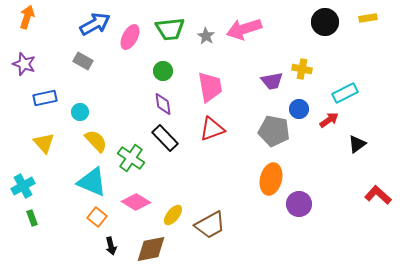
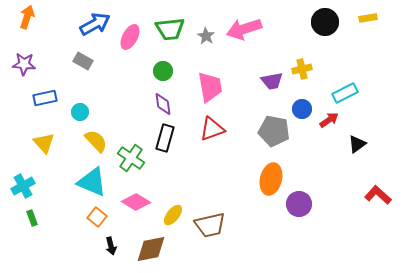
purple star: rotated 15 degrees counterclockwise
yellow cross: rotated 24 degrees counterclockwise
blue circle: moved 3 px right
black rectangle: rotated 60 degrees clockwise
brown trapezoid: rotated 16 degrees clockwise
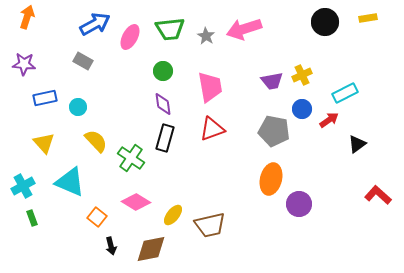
yellow cross: moved 6 px down; rotated 12 degrees counterclockwise
cyan circle: moved 2 px left, 5 px up
cyan triangle: moved 22 px left
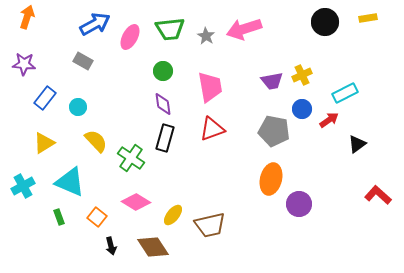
blue rectangle: rotated 40 degrees counterclockwise
yellow triangle: rotated 40 degrees clockwise
green rectangle: moved 27 px right, 1 px up
brown diamond: moved 2 px right, 2 px up; rotated 68 degrees clockwise
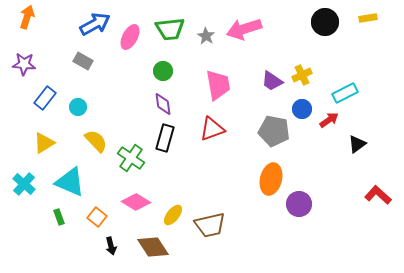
purple trapezoid: rotated 45 degrees clockwise
pink trapezoid: moved 8 px right, 2 px up
cyan cross: moved 1 px right, 2 px up; rotated 20 degrees counterclockwise
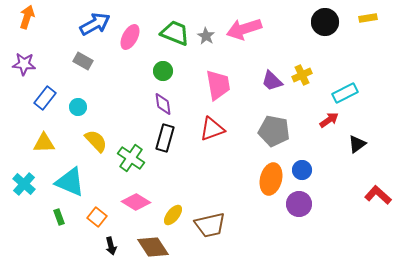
green trapezoid: moved 5 px right, 4 px down; rotated 152 degrees counterclockwise
purple trapezoid: rotated 10 degrees clockwise
blue circle: moved 61 px down
yellow triangle: rotated 30 degrees clockwise
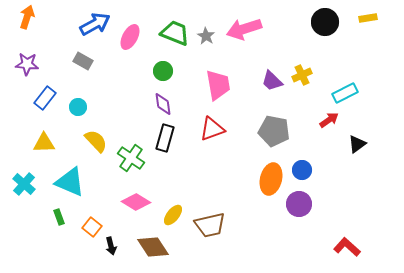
purple star: moved 3 px right
red L-shape: moved 31 px left, 52 px down
orange square: moved 5 px left, 10 px down
